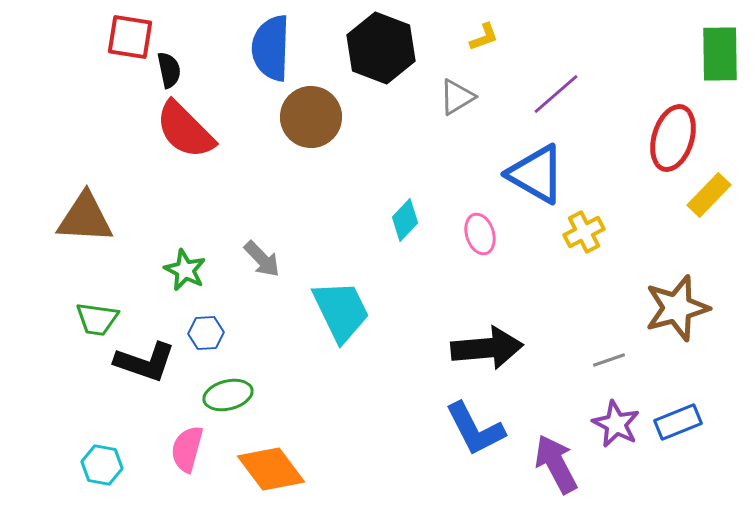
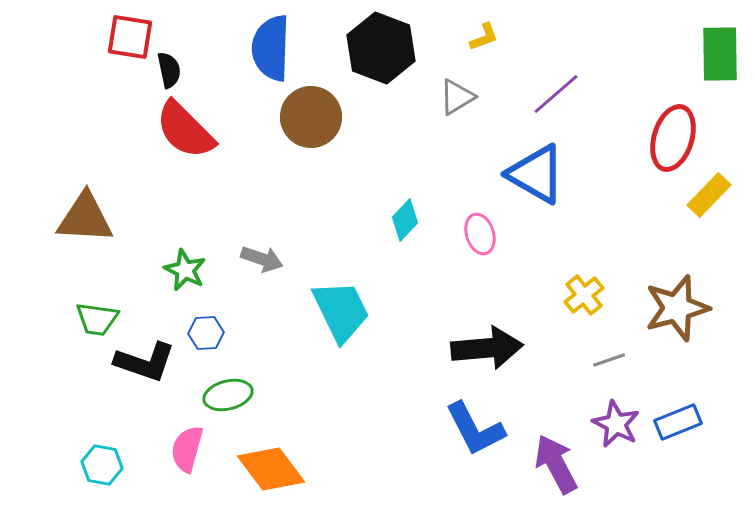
yellow cross: moved 63 px down; rotated 12 degrees counterclockwise
gray arrow: rotated 27 degrees counterclockwise
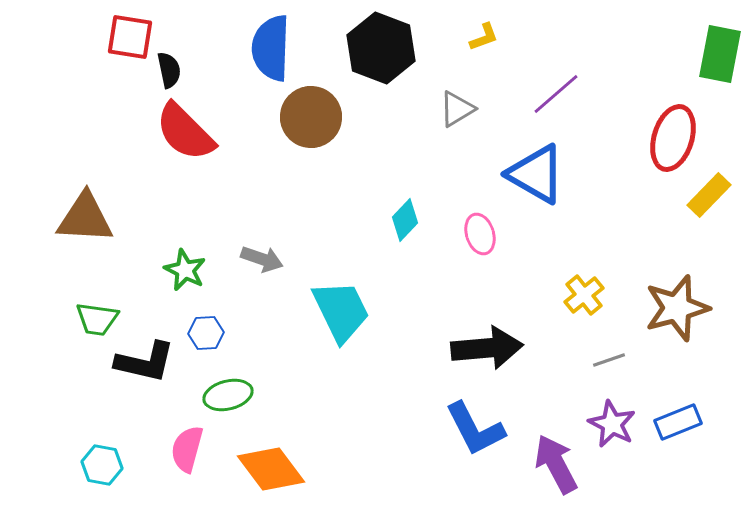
green rectangle: rotated 12 degrees clockwise
gray triangle: moved 12 px down
red semicircle: moved 2 px down
black L-shape: rotated 6 degrees counterclockwise
purple star: moved 4 px left
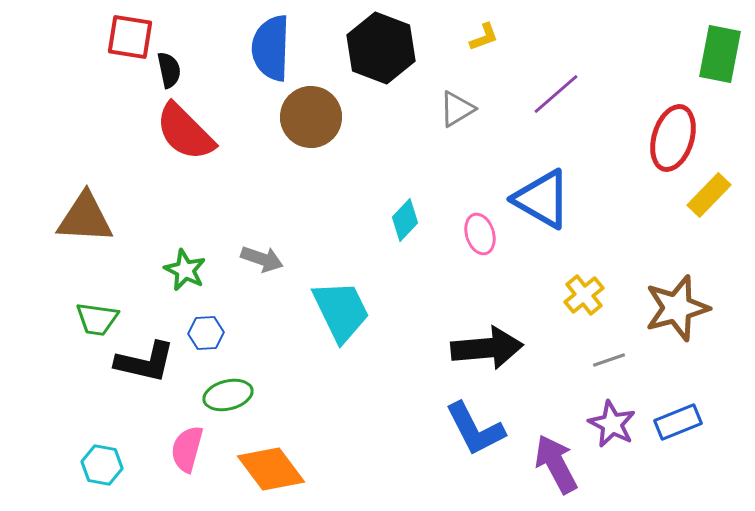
blue triangle: moved 6 px right, 25 px down
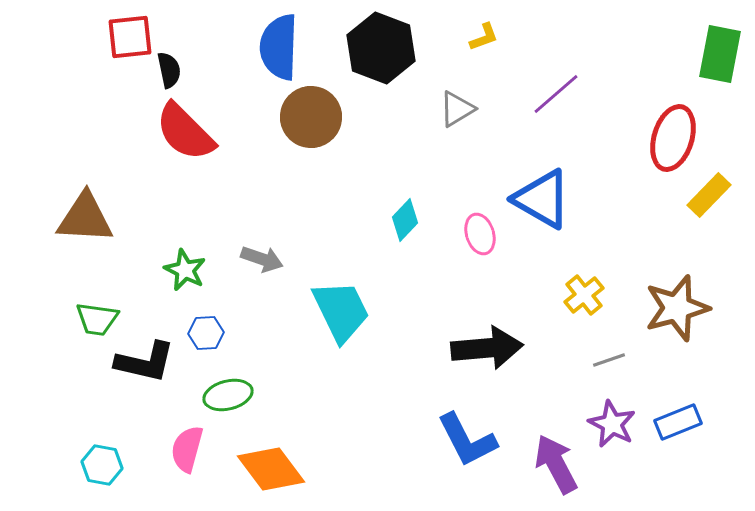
red square: rotated 15 degrees counterclockwise
blue semicircle: moved 8 px right, 1 px up
blue L-shape: moved 8 px left, 11 px down
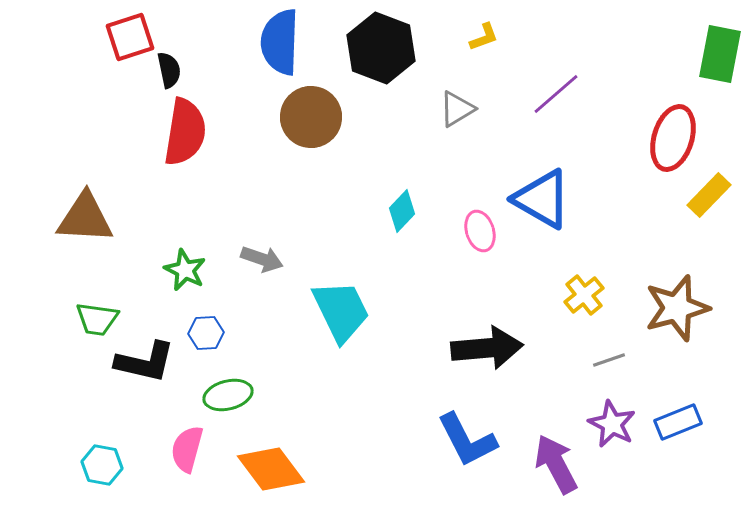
red square: rotated 12 degrees counterclockwise
blue semicircle: moved 1 px right, 5 px up
red semicircle: rotated 126 degrees counterclockwise
cyan diamond: moved 3 px left, 9 px up
pink ellipse: moved 3 px up
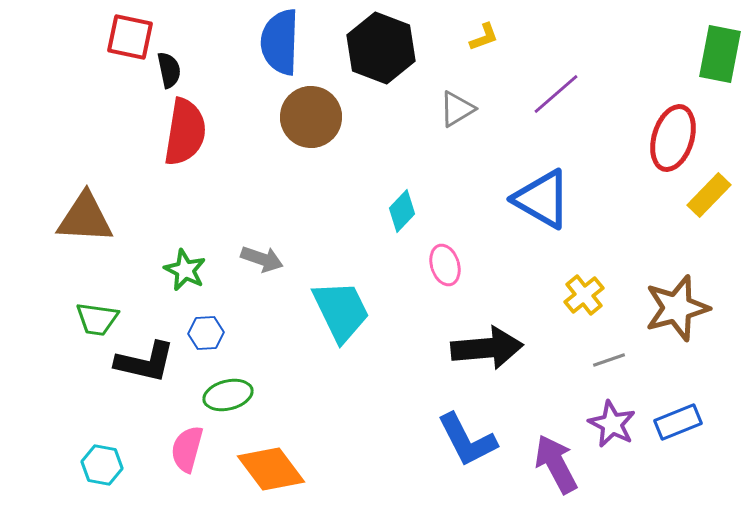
red square: rotated 30 degrees clockwise
pink ellipse: moved 35 px left, 34 px down
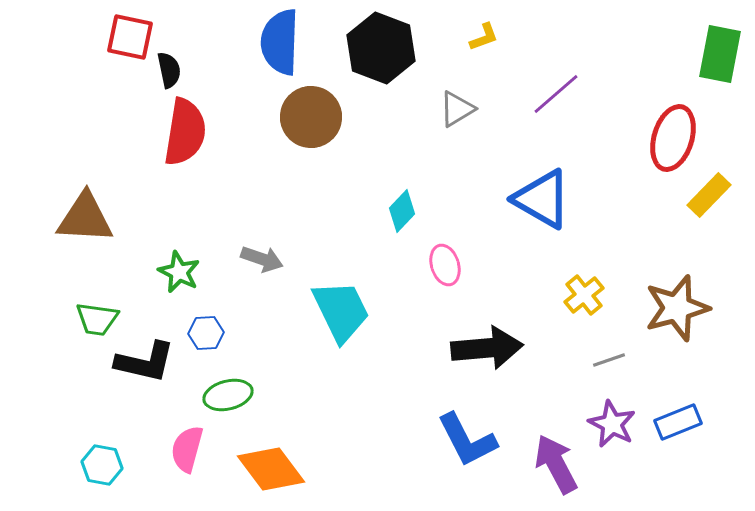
green star: moved 6 px left, 2 px down
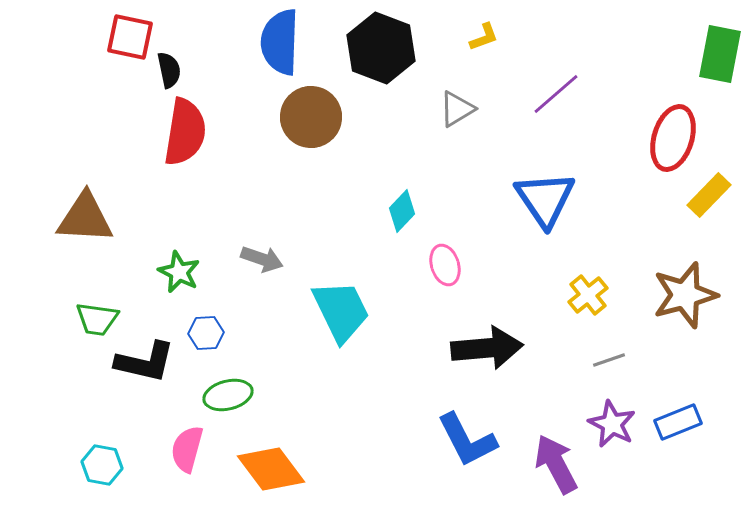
blue triangle: moved 3 px right; rotated 26 degrees clockwise
yellow cross: moved 4 px right
brown star: moved 8 px right, 13 px up
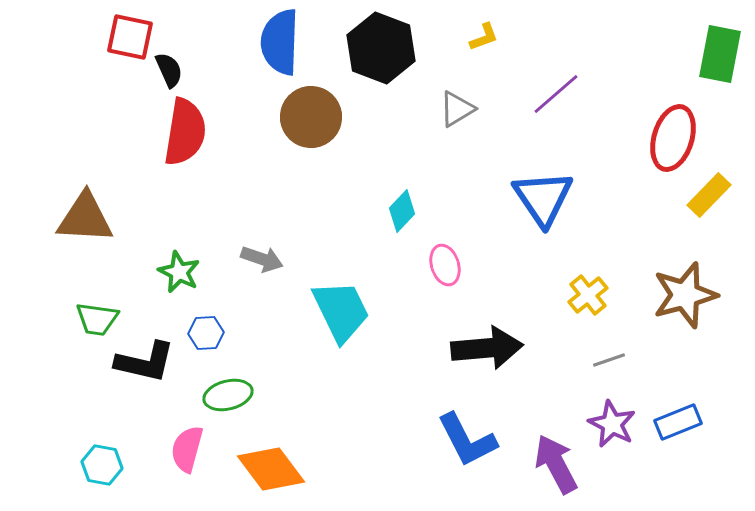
black semicircle: rotated 12 degrees counterclockwise
blue triangle: moved 2 px left, 1 px up
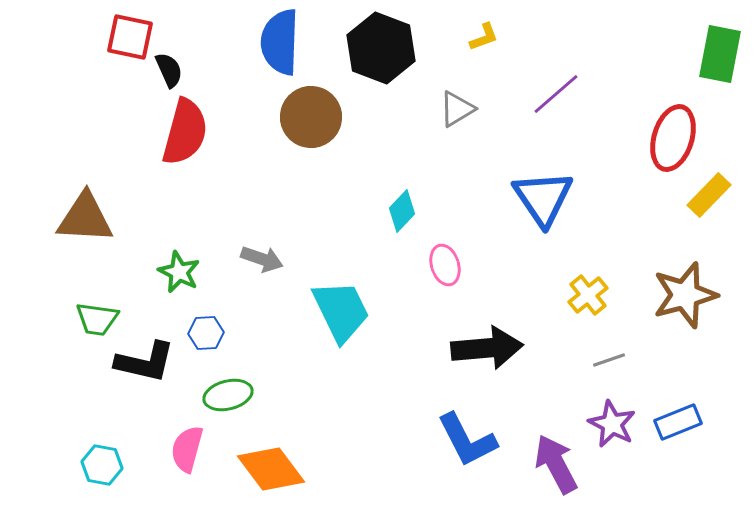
red semicircle: rotated 6 degrees clockwise
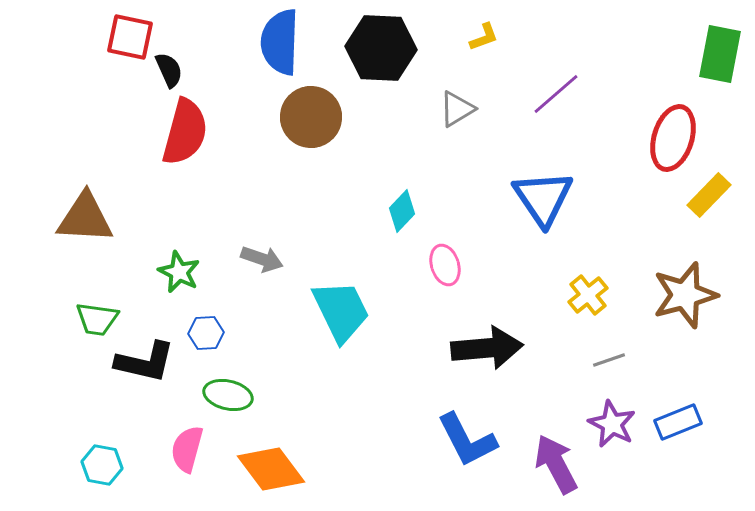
black hexagon: rotated 18 degrees counterclockwise
green ellipse: rotated 27 degrees clockwise
